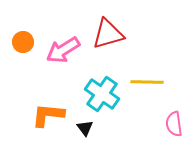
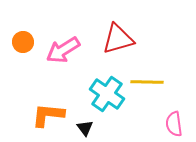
red triangle: moved 10 px right, 5 px down
cyan cross: moved 5 px right
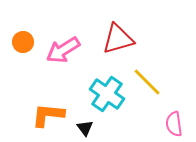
yellow line: rotated 44 degrees clockwise
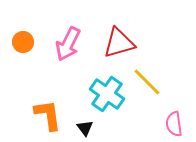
red triangle: moved 1 px right, 4 px down
pink arrow: moved 5 px right, 6 px up; rotated 32 degrees counterclockwise
orange L-shape: rotated 76 degrees clockwise
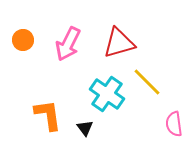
orange circle: moved 2 px up
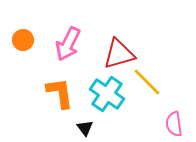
red triangle: moved 11 px down
orange L-shape: moved 12 px right, 22 px up
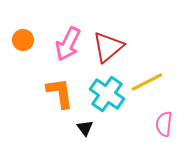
red triangle: moved 11 px left, 7 px up; rotated 24 degrees counterclockwise
yellow line: rotated 72 degrees counterclockwise
pink semicircle: moved 10 px left; rotated 15 degrees clockwise
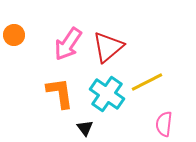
orange circle: moved 9 px left, 5 px up
pink arrow: rotated 8 degrees clockwise
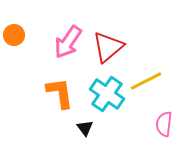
pink arrow: moved 2 px up
yellow line: moved 1 px left, 1 px up
